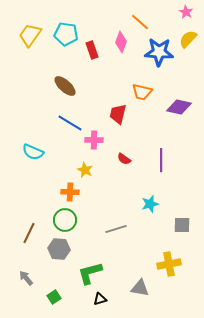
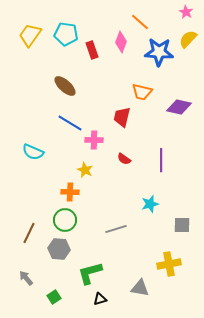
red trapezoid: moved 4 px right, 3 px down
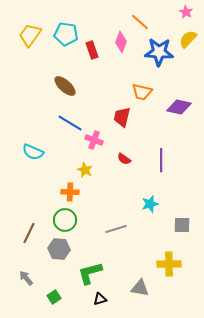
pink cross: rotated 18 degrees clockwise
yellow cross: rotated 10 degrees clockwise
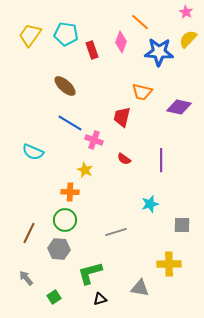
gray line: moved 3 px down
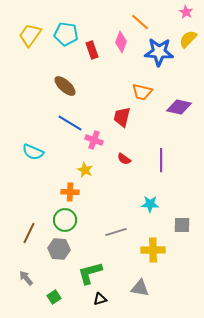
cyan star: rotated 18 degrees clockwise
yellow cross: moved 16 px left, 14 px up
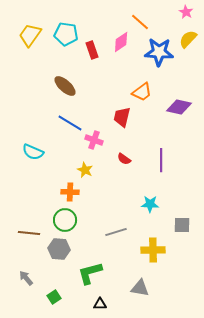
pink diamond: rotated 35 degrees clockwise
orange trapezoid: rotated 50 degrees counterclockwise
brown line: rotated 70 degrees clockwise
black triangle: moved 5 px down; rotated 16 degrees clockwise
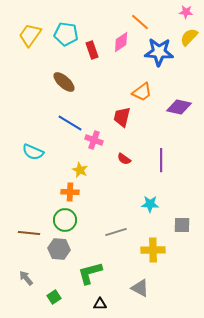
pink star: rotated 24 degrees counterclockwise
yellow semicircle: moved 1 px right, 2 px up
brown ellipse: moved 1 px left, 4 px up
yellow star: moved 5 px left
gray triangle: rotated 18 degrees clockwise
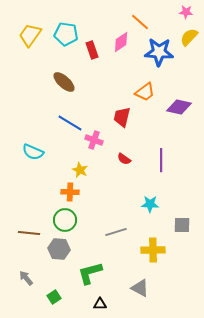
orange trapezoid: moved 3 px right
